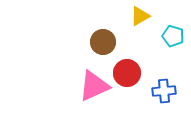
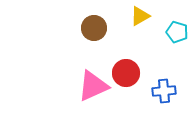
cyan pentagon: moved 4 px right, 4 px up
brown circle: moved 9 px left, 14 px up
red circle: moved 1 px left
pink triangle: moved 1 px left
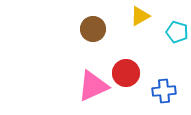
brown circle: moved 1 px left, 1 px down
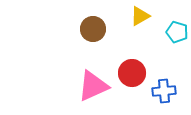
red circle: moved 6 px right
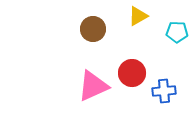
yellow triangle: moved 2 px left
cyan pentagon: rotated 15 degrees counterclockwise
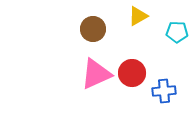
pink triangle: moved 3 px right, 12 px up
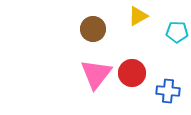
pink triangle: rotated 28 degrees counterclockwise
blue cross: moved 4 px right; rotated 10 degrees clockwise
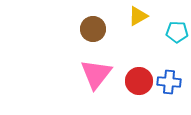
red circle: moved 7 px right, 8 px down
blue cross: moved 1 px right, 9 px up
